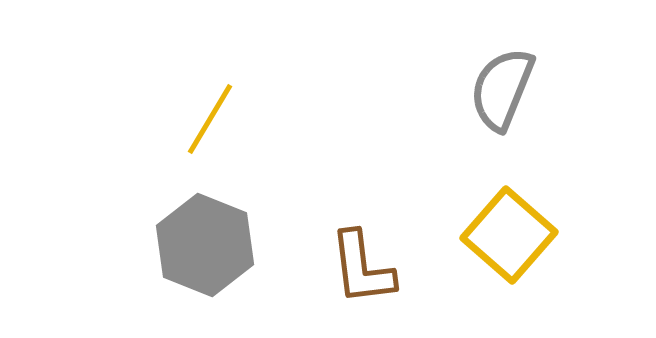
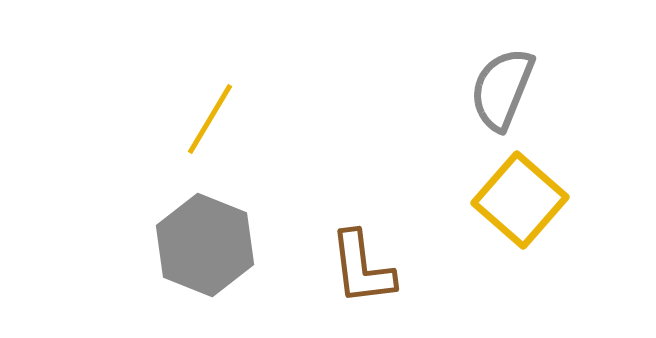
yellow square: moved 11 px right, 35 px up
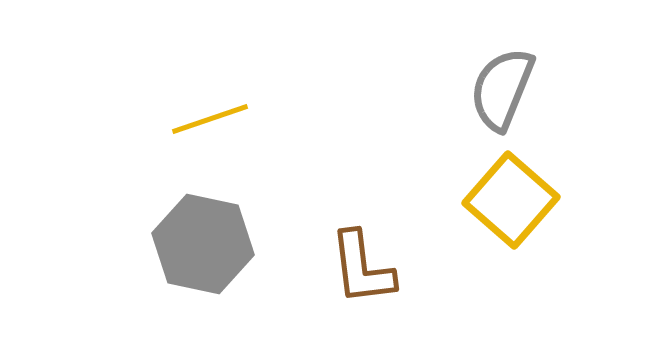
yellow line: rotated 40 degrees clockwise
yellow square: moved 9 px left
gray hexagon: moved 2 px left, 1 px up; rotated 10 degrees counterclockwise
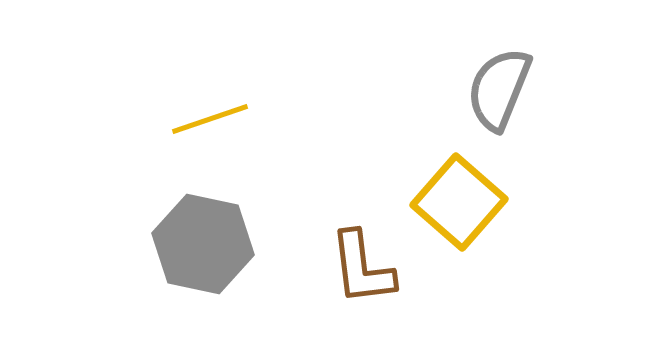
gray semicircle: moved 3 px left
yellow square: moved 52 px left, 2 px down
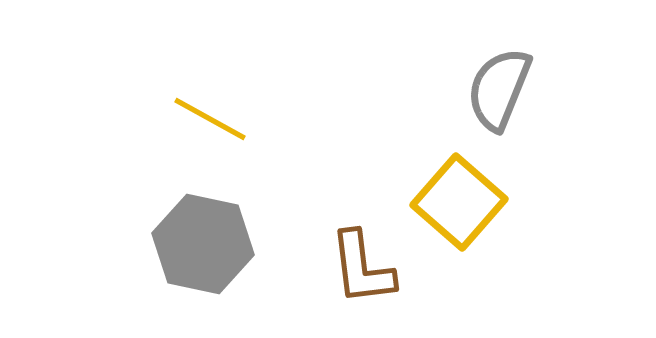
yellow line: rotated 48 degrees clockwise
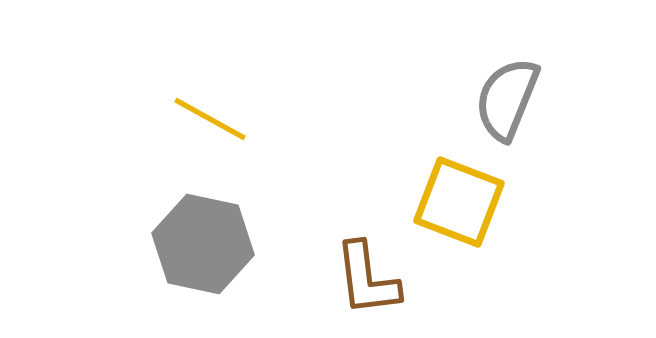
gray semicircle: moved 8 px right, 10 px down
yellow square: rotated 20 degrees counterclockwise
brown L-shape: moved 5 px right, 11 px down
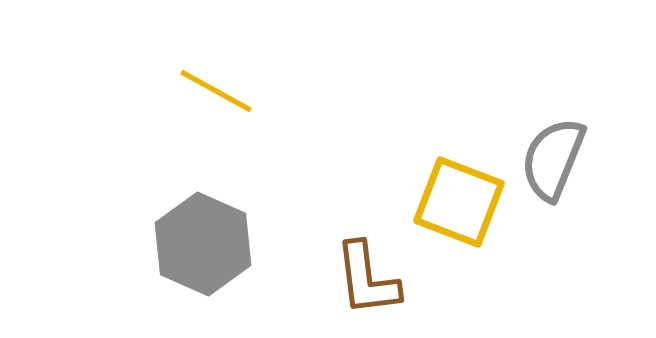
gray semicircle: moved 46 px right, 60 px down
yellow line: moved 6 px right, 28 px up
gray hexagon: rotated 12 degrees clockwise
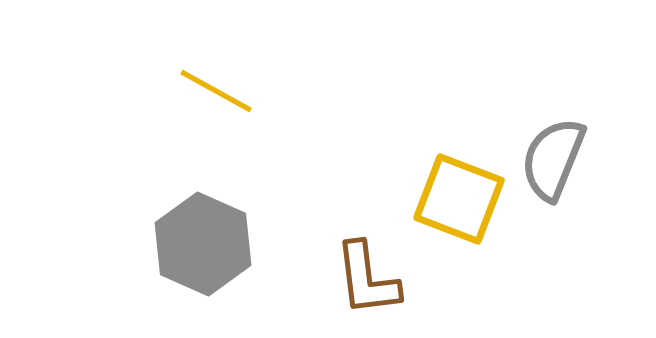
yellow square: moved 3 px up
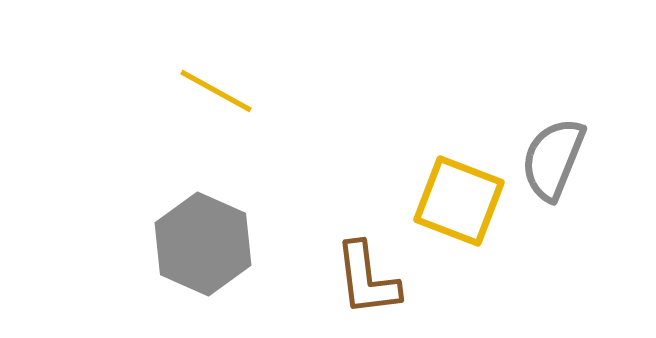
yellow square: moved 2 px down
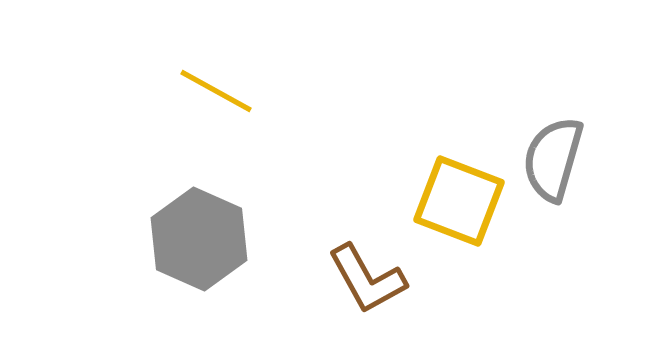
gray semicircle: rotated 6 degrees counterclockwise
gray hexagon: moved 4 px left, 5 px up
brown L-shape: rotated 22 degrees counterclockwise
